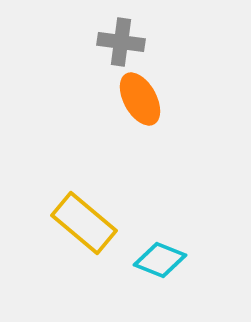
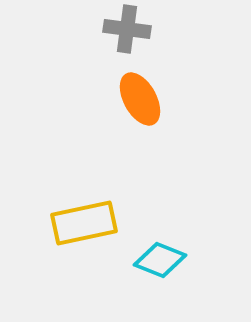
gray cross: moved 6 px right, 13 px up
yellow rectangle: rotated 52 degrees counterclockwise
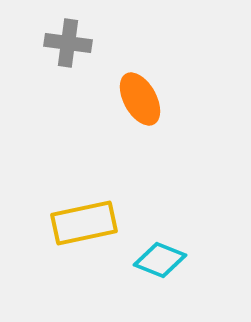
gray cross: moved 59 px left, 14 px down
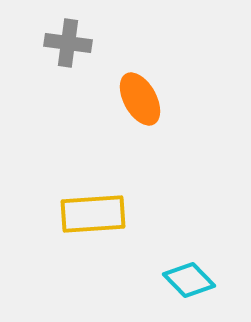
yellow rectangle: moved 9 px right, 9 px up; rotated 8 degrees clockwise
cyan diamond: moved 29 px right, 20 px down; rotated 24 degrees clockwise
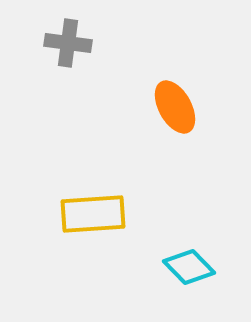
orange ellipse: moved 35 px right, 8 px down
cyan diamond: moved 13 px up
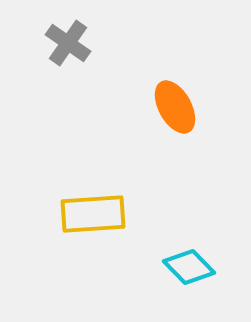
gray cross: rotated 27 degrees clockwise
